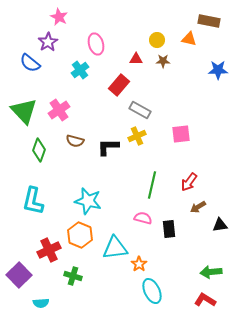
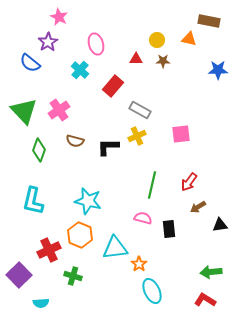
cyan cross: rotated 12 degrees counterclockwise
red rectangle: moved 6 px left, 1 px down
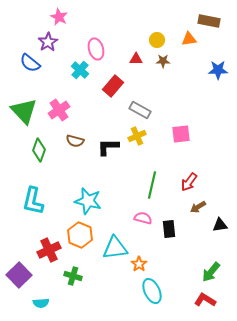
orange triangle: rotated 21 degrees counterclockwise
pink ellipse: moved 5 px down
green arrow: rotated 45 degrees counterclockwise
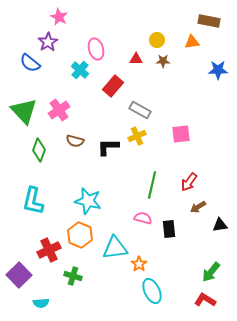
orange triangle: moved 3 px right, 3 px down
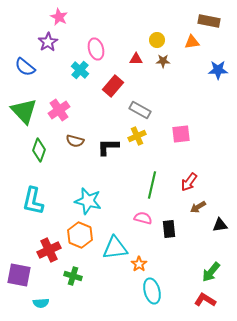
blue semicircle: moved 5 px left, 4 px down
purple square: rotated 35 degrees counterclockwise
cyan ellipse: rotated 10 degrees clockwise
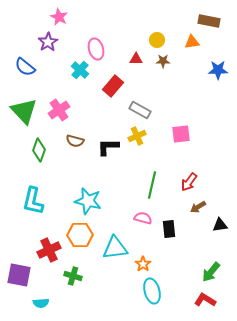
orange hexagon: rotated 25 degrees counterclockwise
orange star: moved 4 px right
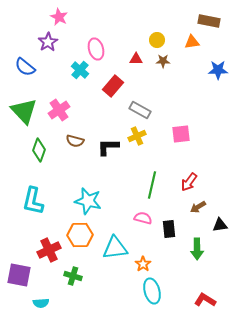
green arrow: moved 14 px left, 23 px up; rotated 40 degrees counterclockwise
